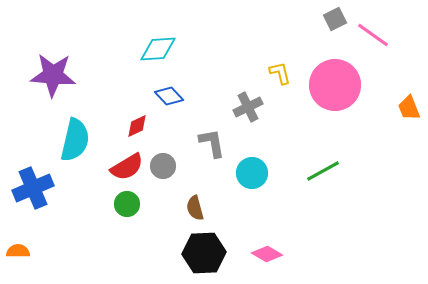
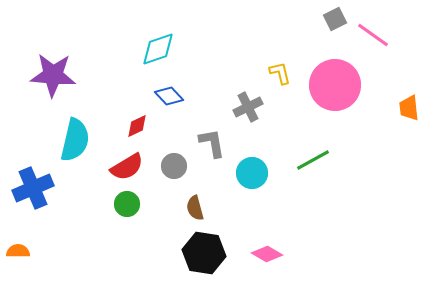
cyan diamond: rotated 15 degrees counterclockwise
orange trapezoid: rotated 16 degrees clockwise
gray circle: moved 11 px right
green line: moved 10 px left, 11 px up
black hexagon: rotated 12 degrees clockwise
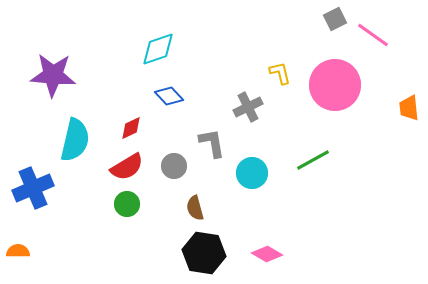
red diamond: moved 6 px left, 2 px down
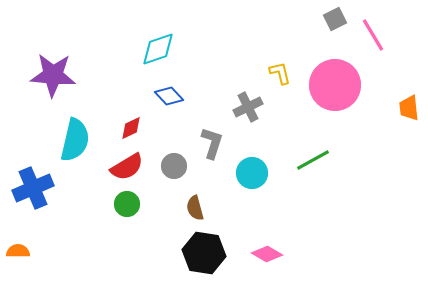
pink line: rotated 24 degrees clockwise
gray L-shape: rotated 28 degrees clockwise
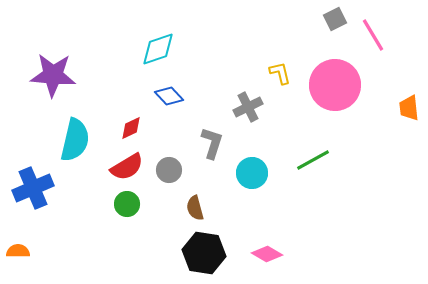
gray circle: moved 5 px left, 4 px down
